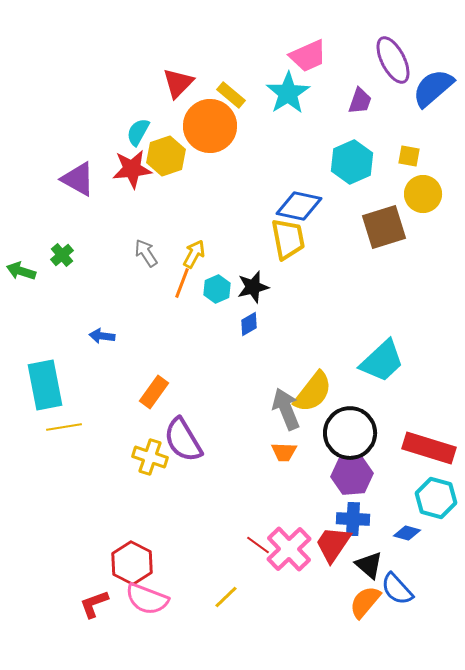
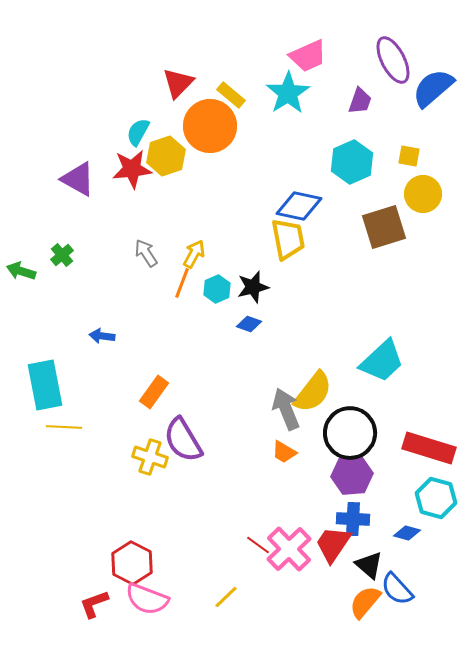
blue diamond at (249, 324): rotated 50 degrees clockwise
yellow line at (64, 427): rotated 12 degrees clockwise
orange trapezoid at (284, 452): rotated 28 degrees clockwise
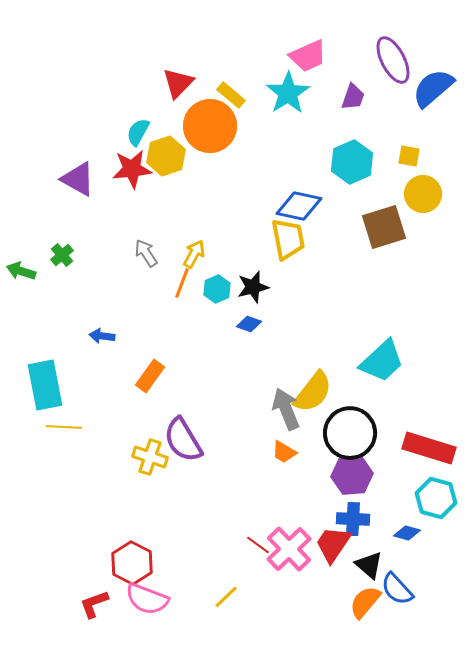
purple trapezoid at (360, 101): moved 7 px left, 4 px up
orange rectangle at (154, 392): moved 4 px left, 16 px up
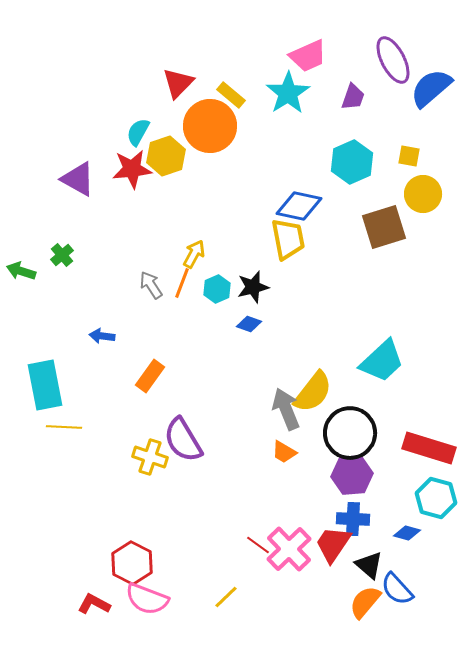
blue semicircle at (433, 88): moved 2 px left
gray arrow at (146, 253): moved 5 px right, 32 px down
red L-shape at (94, 604): rotated 48 degrees clockwise
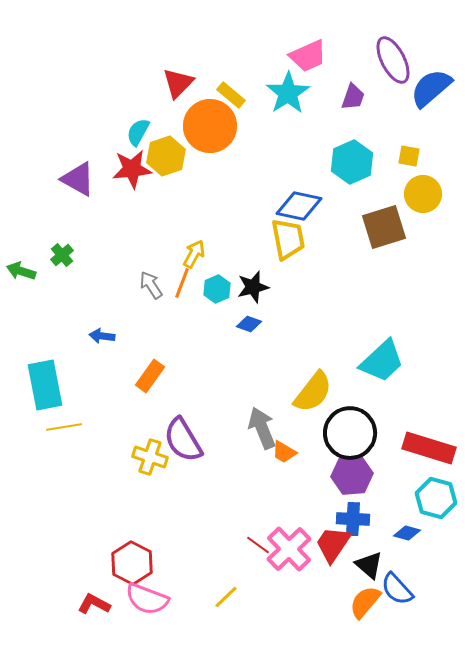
gray arrow at (286, 409): moved 24 px left, 19 px down
yellow line at (64, 427): rotated 12 degrees counterclockwise
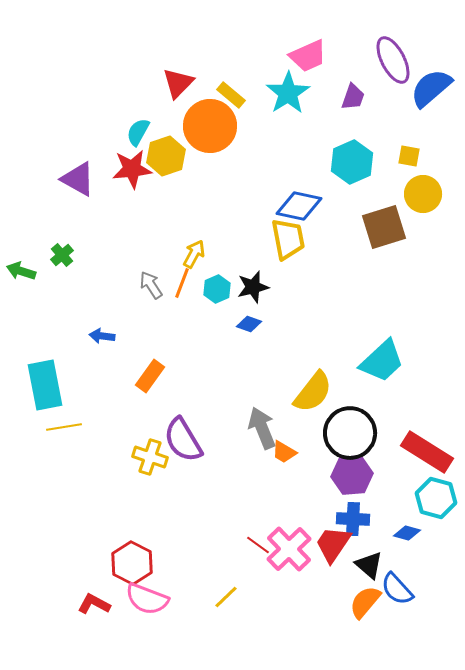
red rectangle at (429, 448): moved 2 px left, 4 px down; rotated 15 degrees clockwise
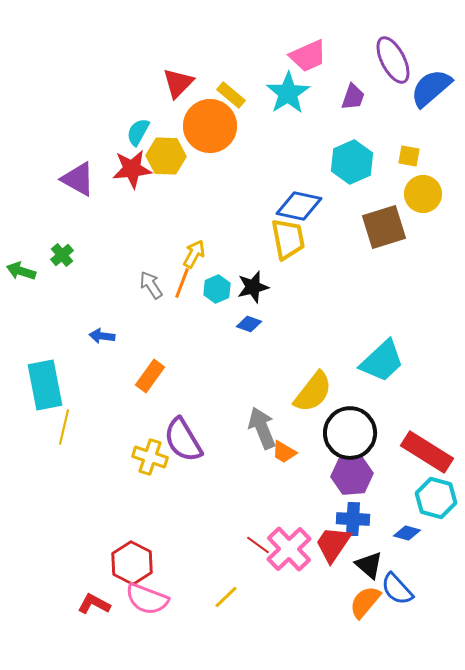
yellow hexagon at (166, 156): rotated 21 degrees clockwise
yellow line at (64, 427): rotated 68 degrees counterclockwise
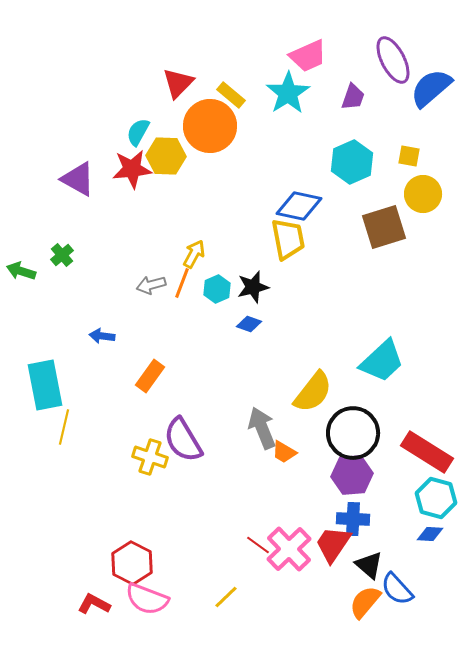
gray arrow at (151, 285): rotated 72 degrees counterclockwise
black circle at (350, 433): moved 3 px right
blue diamond at (407, 533): moved 23 px right, 1 px down; rotated 12 degrees counterclockwise
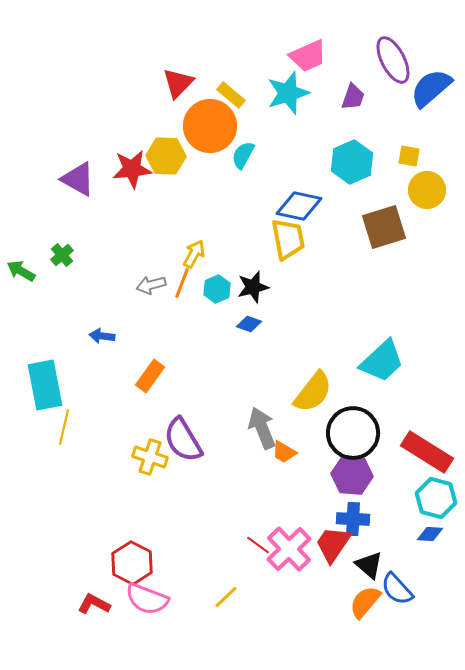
cyan star at (288, 93): rotated 15 degrees clockwise
cyan semicircle at (138, 132): moved 105 px right, 23 px down
yellow circle at (423, 194): moved 4 px right, 4 px up
green arrow at (21, 271): rotated 12 degrees clockwise
purple hexagon at (352, 475): rotated 9 degrees clockwise
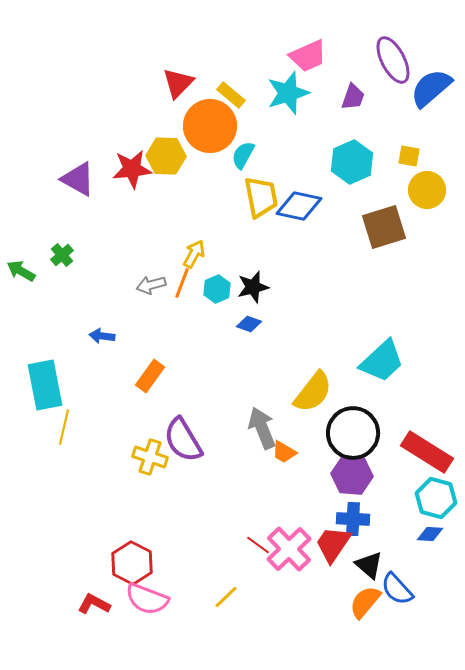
yellow trapezoid at (288, 239): moved 27 px left, 42 px up
